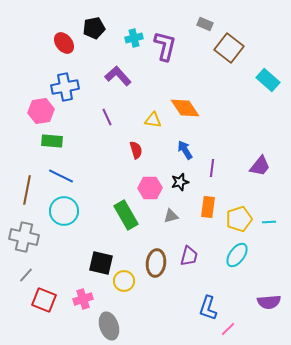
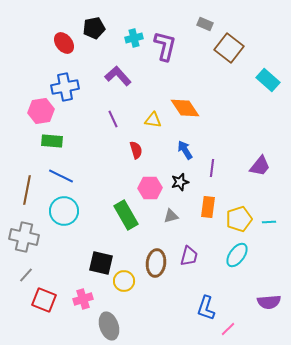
purple line at (107, 117): moved 6 px right, 2 px down
blue L-shape at (208, 308): moved 2 px left
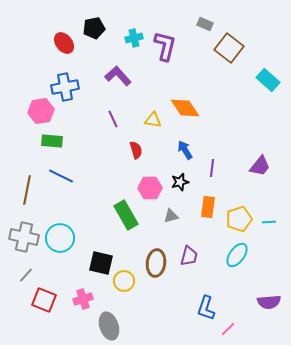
cyan circle at (64, 211): moved 4 px left, 27 px down
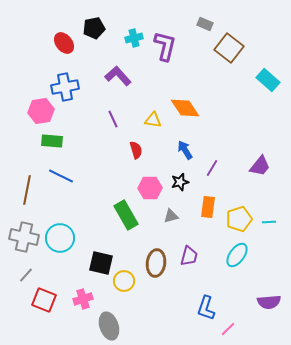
purple line at (212, 168): rotated 24 degrees clockwise
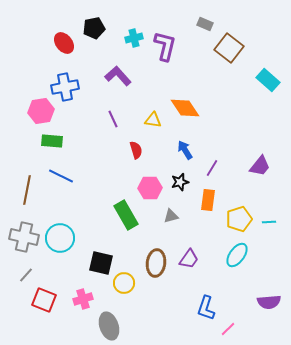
orange rectangle at (208, 207): moved 7 px up
purple trapezoid at (189, 256): moved 3 px down; rotated 20 degrees clockwise
yellow circle at (124, 281): moved 2 px down
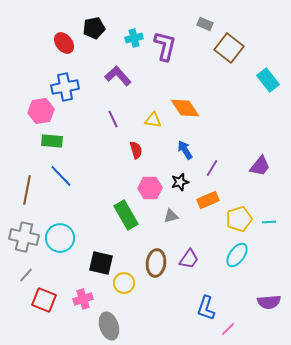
cyan rectangle at (268, 80): rotated 10 degrees clockwise
blue line at (61, 176): rotated 20 degrees clockwise
orange rectangle at (208, 200): rotated 60 degrees clockwise
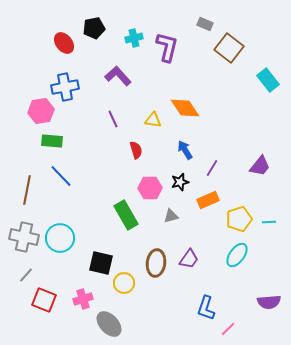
purple L-shape at (165, 46): moved 2 px right, 1 px down
gray ellipse at (109, 326): moved 2 px up; rotated 24 degrees counterclockwise
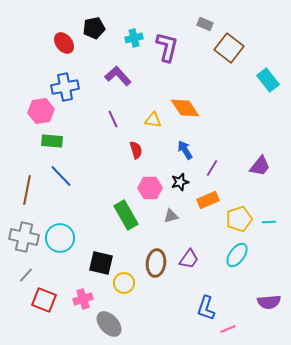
pink line at (228, 329): rotated 21 degrees clockwise
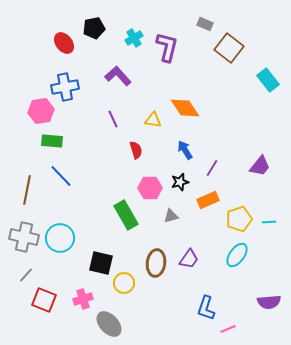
cyan cross at (134, 38): rotated 18 degrees counterclockwise
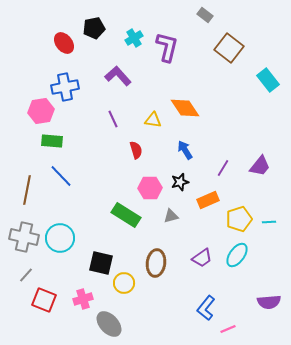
gray rectangle at (205, 24): moved 9 px up; rotated 14 degrees clockwise
purple line at (212, 168): moved 11 px right
green rectangle at (126, 215): rotated 28 degrees counterclockwise
purple trapezoid at (189, 259): moved 13 px right, 1 px up; rotated 20 degrees clockwise
blue L-shape at (206, 308): rotated 20 degrees clockwise
